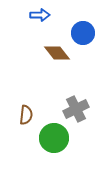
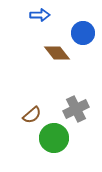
brown semicircle: moved 6 px right; rotated 42 degrees clockwise
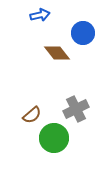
blue arrow: rotated 12 degrees counterclockwise
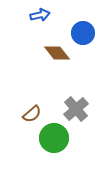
gray cross: rotated 15 degrees counterclockwise
brown semicircle: moved 1 px up
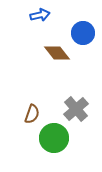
brown semicircle: rotated 30 degrees counterclockwise
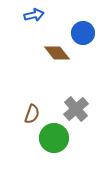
blue arrow: moved 6 px left
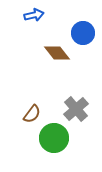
brown semicircle: rotated 18 degrees clockwise
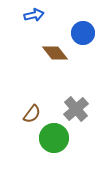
brown diamond: moved 2 px left
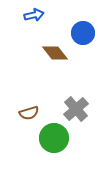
brown semicircle: moved 3 px left, 1 px up; rotated 36 degrees clockwise
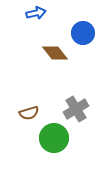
blue arrow: moved 2 px right, 2 px up
gray cross: rotated 10 degrees clockwise
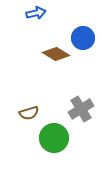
blue circle: moved 5 px down
brown diamond: moved 1 px right, 1 px down; rotated 20 degrees counterclockwise
gray cross: moved 5 px right
